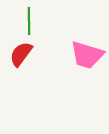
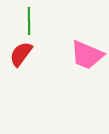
pink trapezoid: rotated 6 degrees clockwise
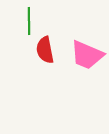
red semicircle: moved 24 px right, 4 px up; rotated 48 degrees counterclockwise
